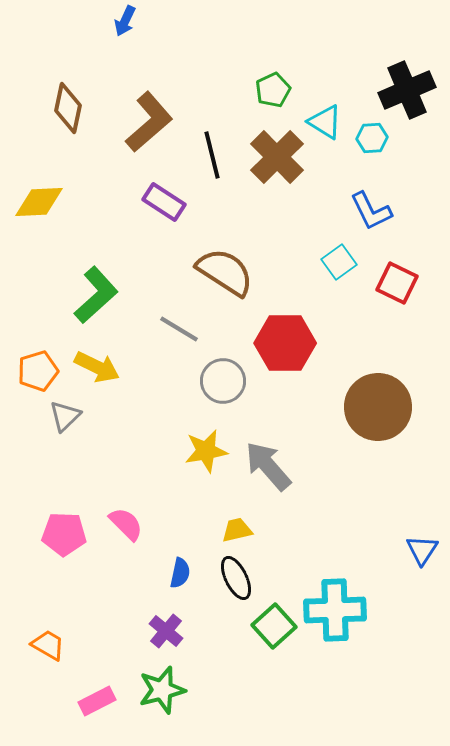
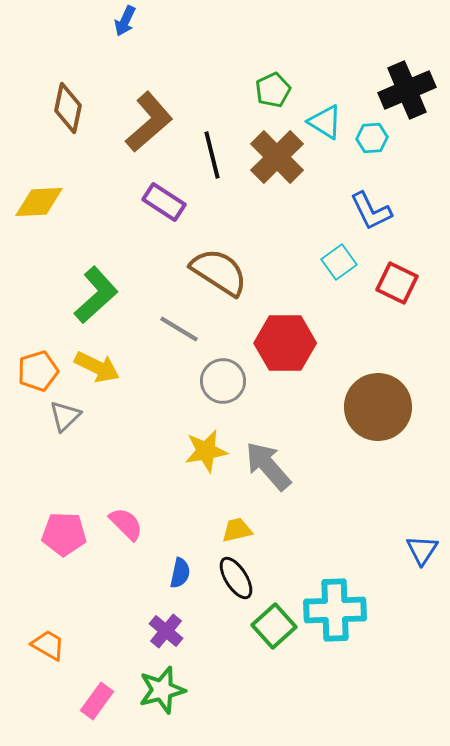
brown semicircle: moved 6 px left
black ellipse: rotated 6 degrees counterclockwise
pink rectangle: rotated 27 degrees counterclockwise
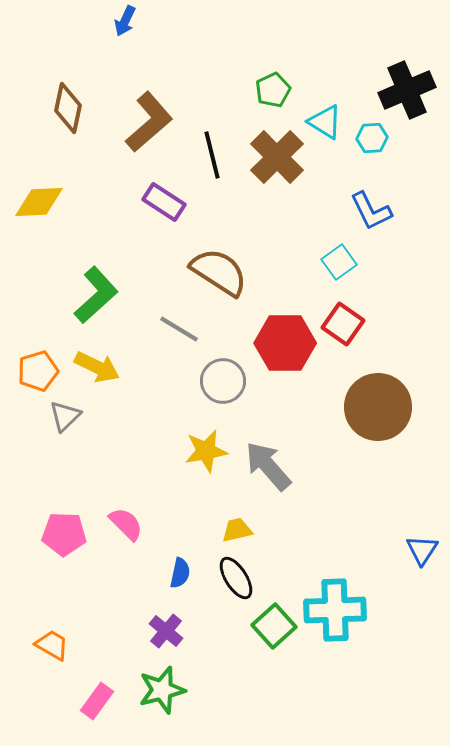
red square: moved 54 px left, 41 px down; rotated 9 degrees clockwise
orange trapezoid: moved 4 px right
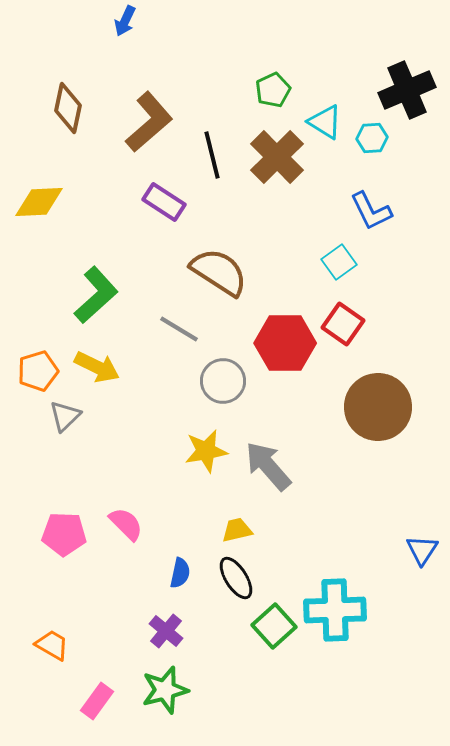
green star: moved 3 px right
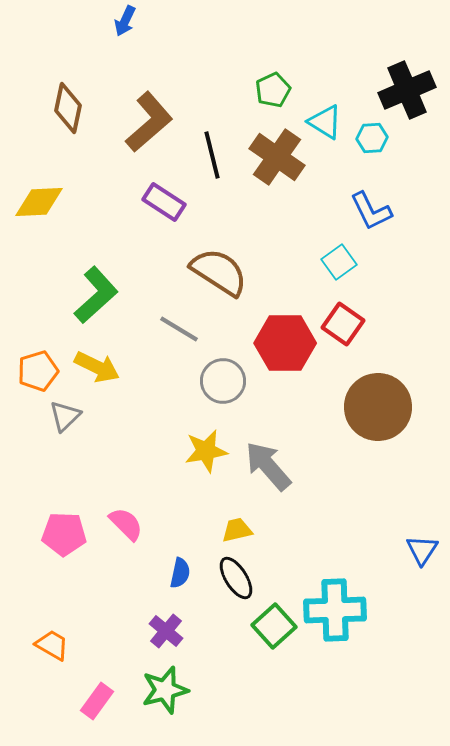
brown cross: rotated 10 degrees counterclockwise
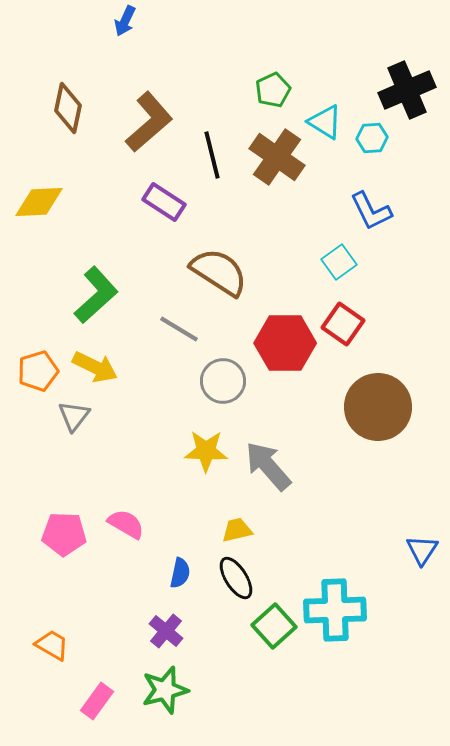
yellow arrow: moved 2 px left
gray triangle: moved 9 px right; rotated 8 degrees counterclockwise
yellow star: rotated 12 degrees clockwise
pink semicircle: rotated 15 degrees counterclockwise
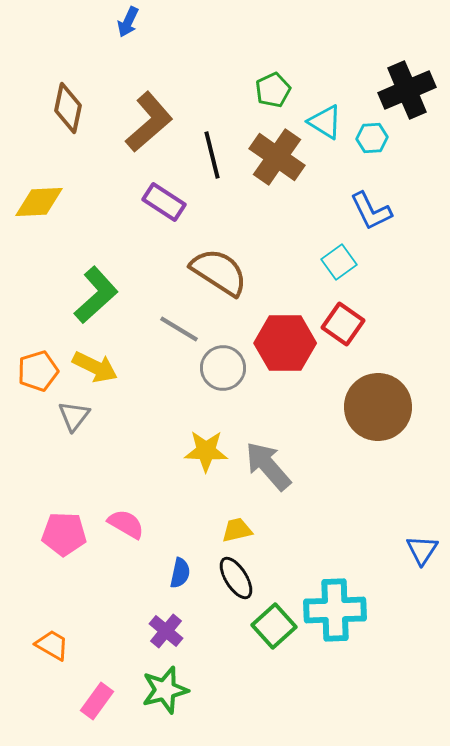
blue arrow: moved 3 px right, 1 px down
gray circle: moved 13 px up
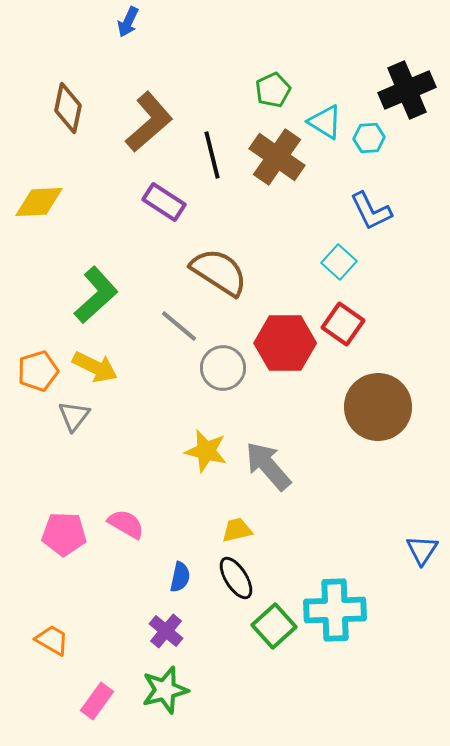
cyan hexagon: moved 3 px left
cyan square: rotated 12 degrees counterclockwise
gray line: moved 3 px up; rotated 9 degrees clockwise
yellow star: rotated 12 degrees clockwise
blue semicircle: moved 4 px down
orange trapezoid: moved 5 px up
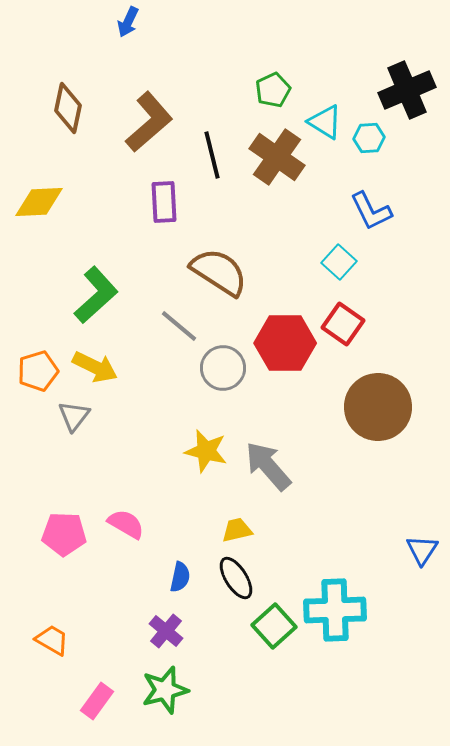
purple rectangle: rotated 54 degrees clockwise
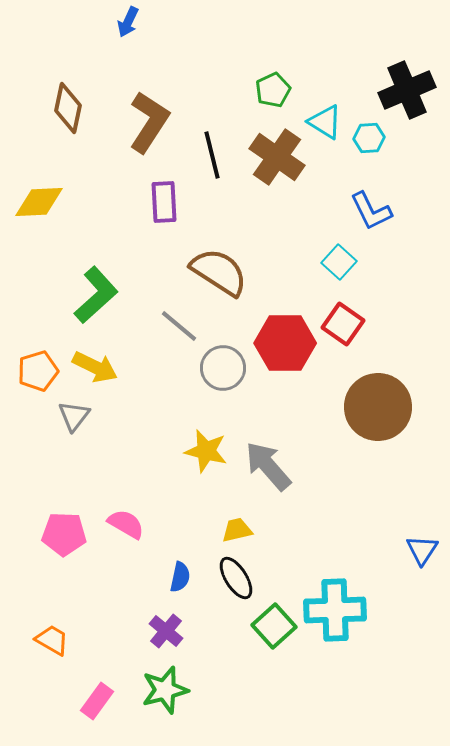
brown L-shape: rotated 16 degrees counterclockwise
